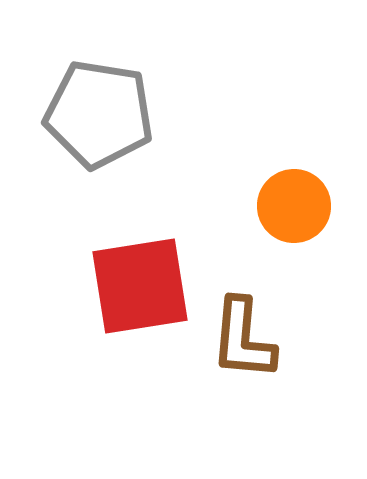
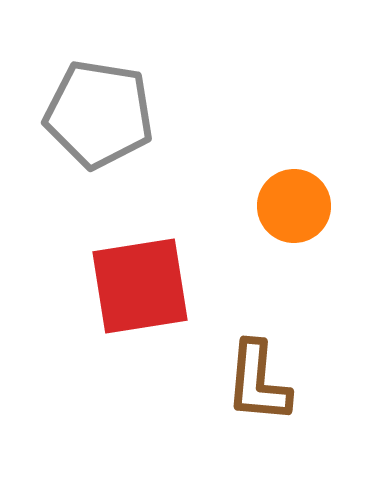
brown L-shape: moved 15 px right, 43 px down
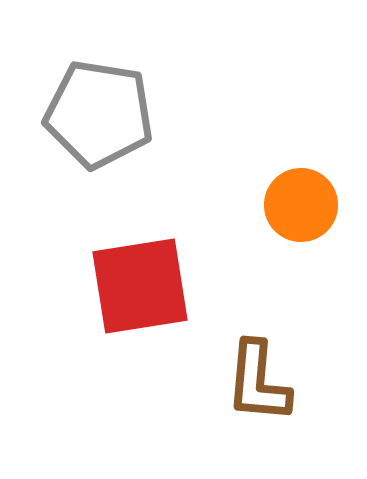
orange circle: moved 7 px right, 1 px up
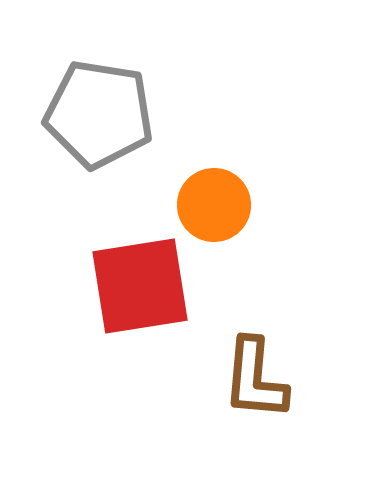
orange circle: moved 87 px left
brown L-shape: moved 3 px left, 3 px up
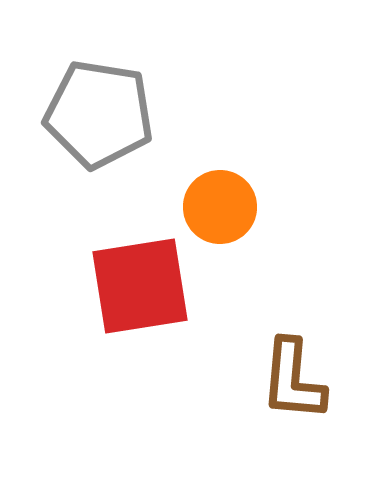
orange circle: moved 6 px right, 2 px down
brown L-shape: moved 38 px right, 1 px down
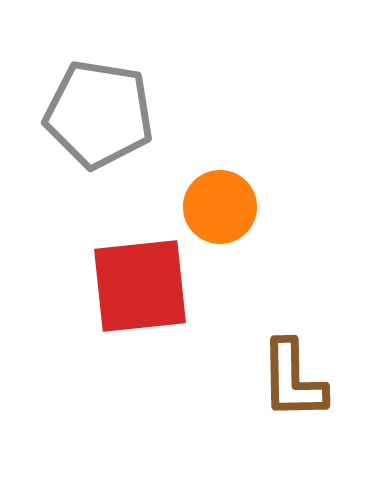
red square: rotated 3 degrees clockwise
brown L-shape: rotated 6 degrees counterclockwise
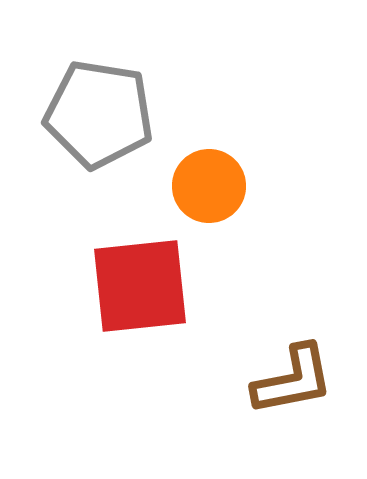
orange circle: moved 11 px left, 21 px up
brown L-shape: rotated 100 degrees counterclockwise
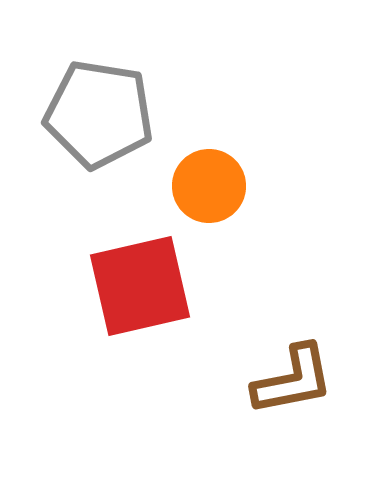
red square: rotated 7 degrees counterclockwise
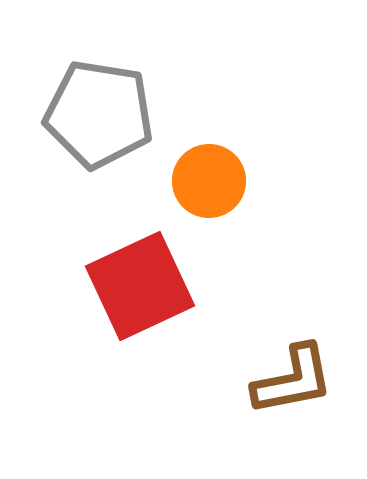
orange circle: moved 5 px up
red square: rotated 12 degrees counterclockwise
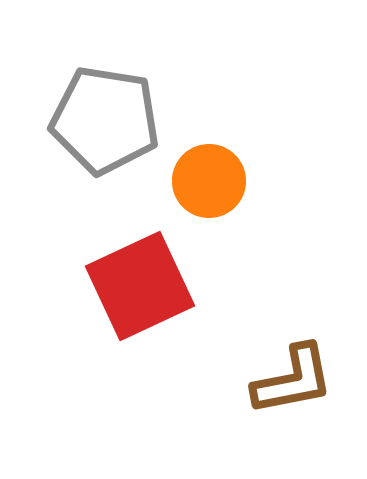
gray pentagon: moved 6 px right, 6 px down
